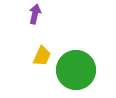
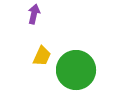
purple arrow: moved 1 px left
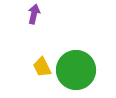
yellow trapezoid: moved 11 px down; rotated 130 degrees clockwise
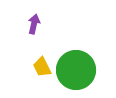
purple arrow: moved 10 px down
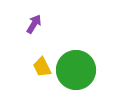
purple arrow: rotated 18 degrees clockwise
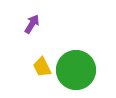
purple arrow: moved 2 px left
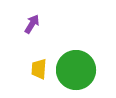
yellow trapezoid: moved 3 px left, 2 px down; rotated 30 degrees clockwise
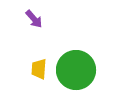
purple arrow: moved 2 px right, 5 px up; rotated 108 degrees clockwise
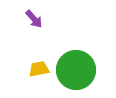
yellow trapezoid: rotated 75 degrees clockwise
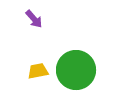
yellow trapezoid: moved 1 px left, 2 px down
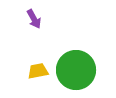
purple arrow: rotated 12 degrees clockwise
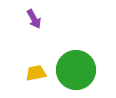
yellow trapezoid: moved 2 px left, 2 px down
